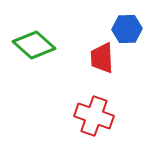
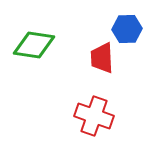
green diamond: rotated 33 degrees counterclockwise
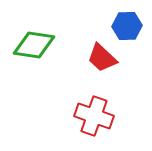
blue hexagon: moved 3 px up
red trapezoid: rotated 44 degrees counterclockwise
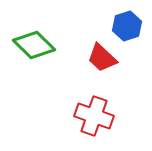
blue hexagon: rotated 16 degrees counterclockwise
green diamond: rotated 36 degrees clockwise
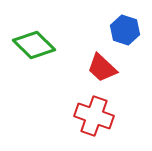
blue hexagon: moved 2 px left, 4 px down; rotated 24 degrees counterclockwise
red trapezoid: moved 10 px down
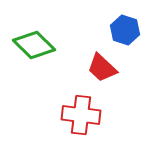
red cross: moved 13 px left, 1 px up; rotated 12 degrees counterclockwise
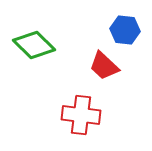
blue hexagon: rotated 12 degrees counterclockwise
red trapezoid: moved 2 px right, 2 px up
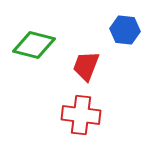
green diamond: rotated 30 degrees counterclockwise
red trapezoid: moved 18 px left; rotated 68 degrees clockwise
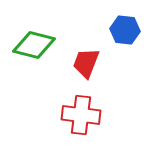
red trapezoid: moved 3 px up
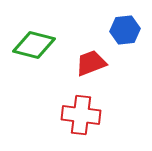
blue hexagon: rotated 12 degrees counterclockwise
red trapezoid: moved 5 px right; rotated 48 degrees clockwise
